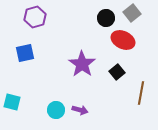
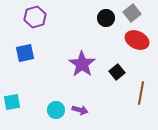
red ellipse: moved 14 px right
cyan square: rotated 24 degrees counterclockwise
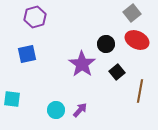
black circle: moved 26 px down
blue square: moved 2 px right, 1 px down
brown line: moved 1 px left, 2 px up
cyan square: moved 3 px up; rotated 18 degrees clockwise
purple arrow: rotated 63 degrees counterclockwise
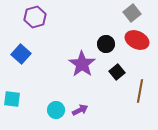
blue square: moved 6 px left; rotated 36 degrees counterclockwise
purple arrow: rotated 21 degrees clockwise
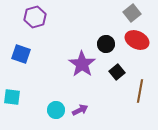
blue square: rotated 24 degrees counterclockwise
cyan square: moved 2 px up
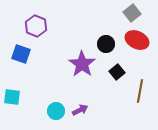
purple hexagon: moved 1 px right, 9 px down; rotated 20 degrees counterclockwise
cyan circle: moved 1 px down
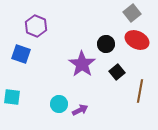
cyan circle: moved 3 px right, 7 px up
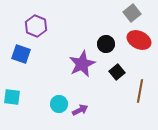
red ellipse: moved 2 px right
purple star: rotated 12 degrees clockwise
